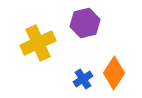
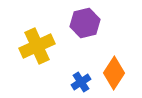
yellow cross: moved 1 px left, 3 px down
blue cross: moved 2 px left, 3 px down
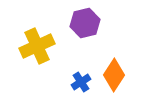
orange diamond: moved 2 px down
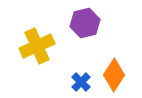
blue cross: rotated 12 degrees counterclockwise
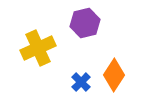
yellow cross: moved 1 px right, 2 px down
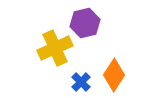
yellow cross: moved 17 px right
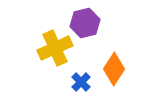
orange diamond: moved 6 px up
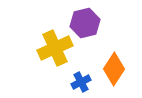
blue cross: rotated 18 degrees clockwise
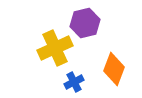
orange diamond: rotated 12 degrees counterclockwise
blue cross: moved 7 px left
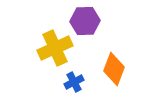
purple hexagon: moved 2 px up; rotated 12 degrees clockwise
